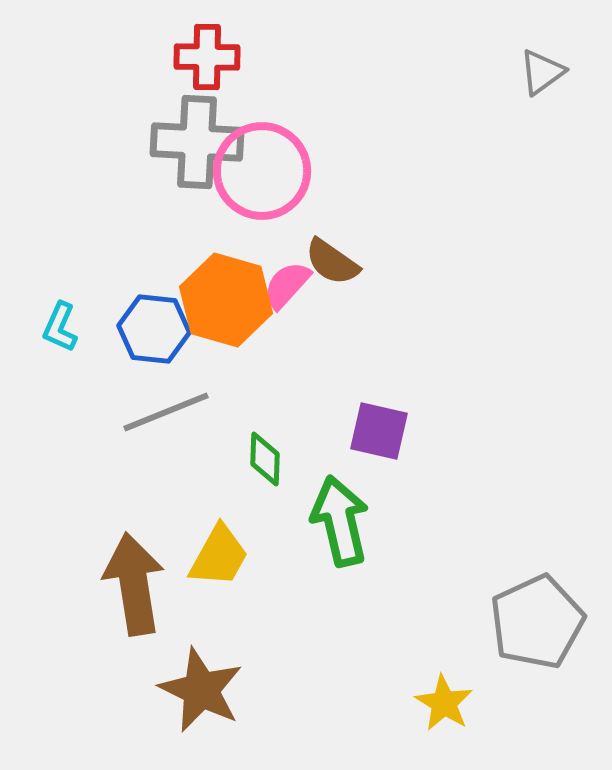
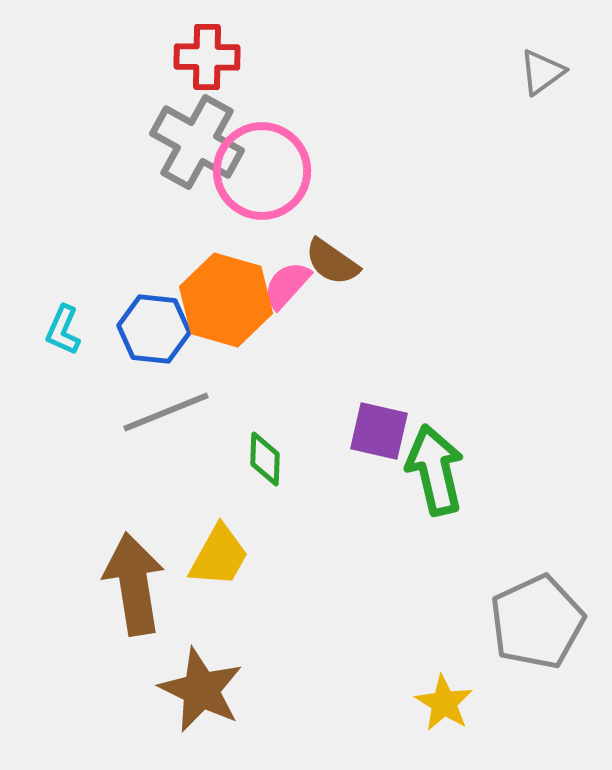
gray cross: rotated 26 degrees clockwise
cyan L-shape: moved 3 px right, 3 px down
green arrow: moved 95 px right, 51 px up
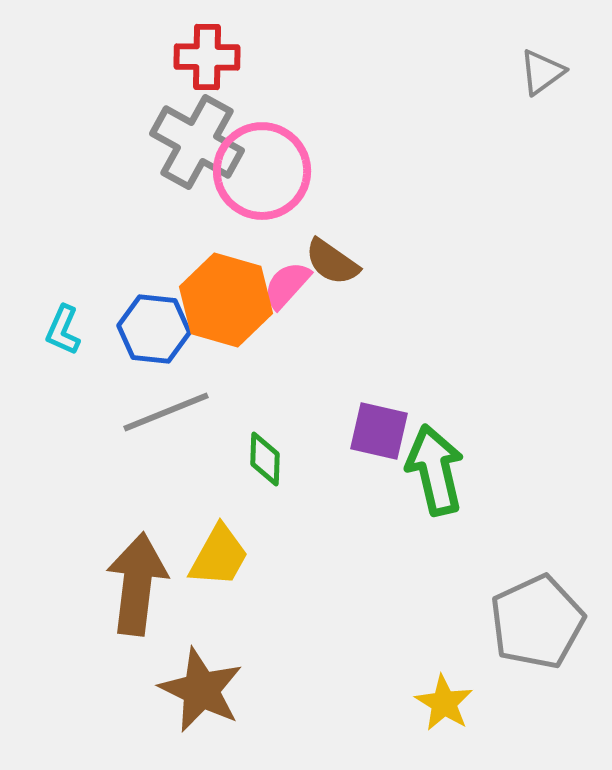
brown arrow: moved 3 px right; rotated 16 degrees clockwise
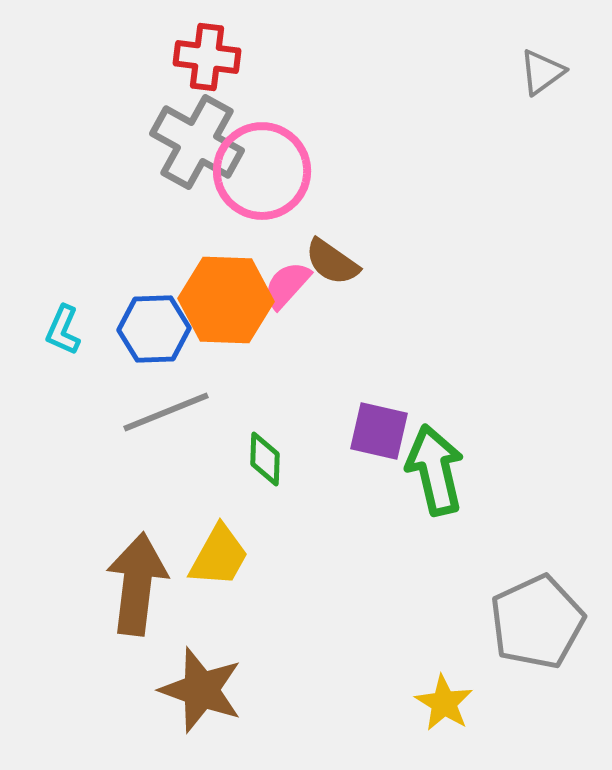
red cross: rotated 6 degrees clockwise
orange hexagon: rotated 14 degrees counterclockwise
blue hexagon: rotated 8 degrees counterclockwise
brown star: rotated 6 degrees counterclockwise
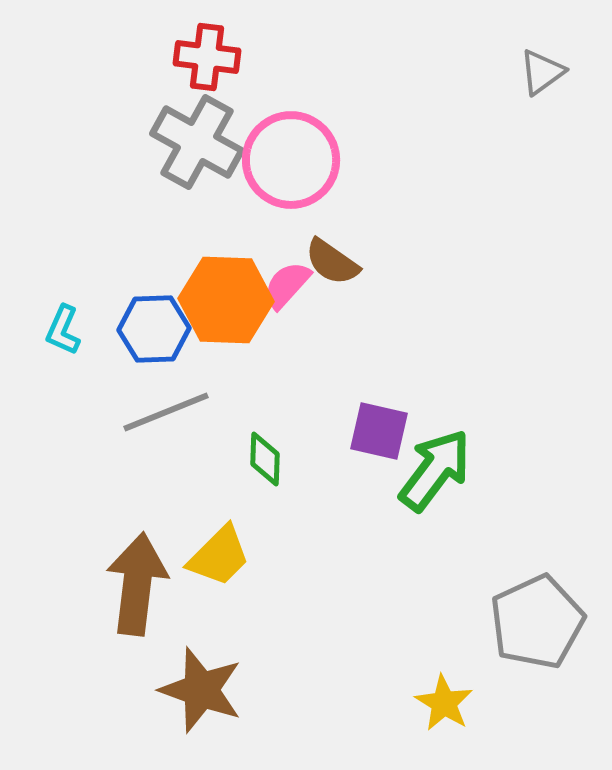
pink circle: moved 29 px right, 11 px up
green arrow: rotated 50 degrees clockwise
yellow trapezoid: rotated 16 degrees clockwise
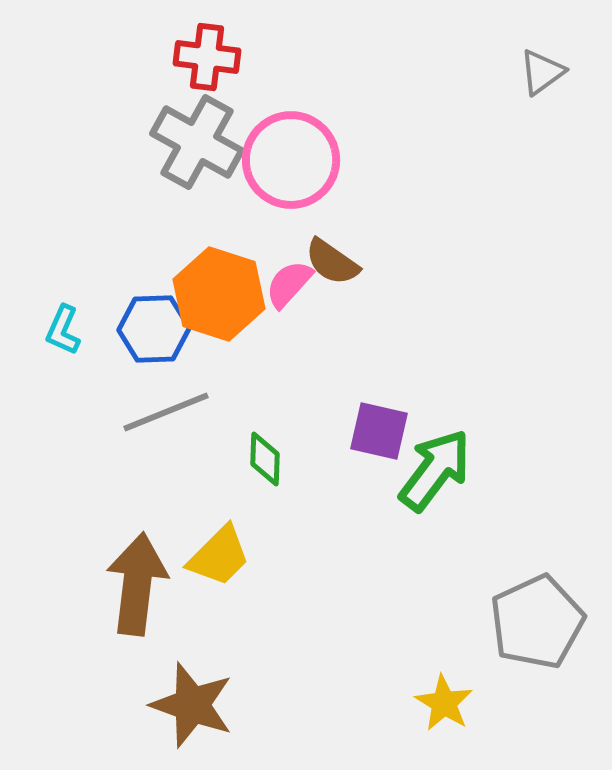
pink semicircle: moved 2 px right, 1 px up
orange hexagon: moved 7 px left, 6 px up; rotated 16 degrees clockwise
brown star: moved 9 px left, 15 px down
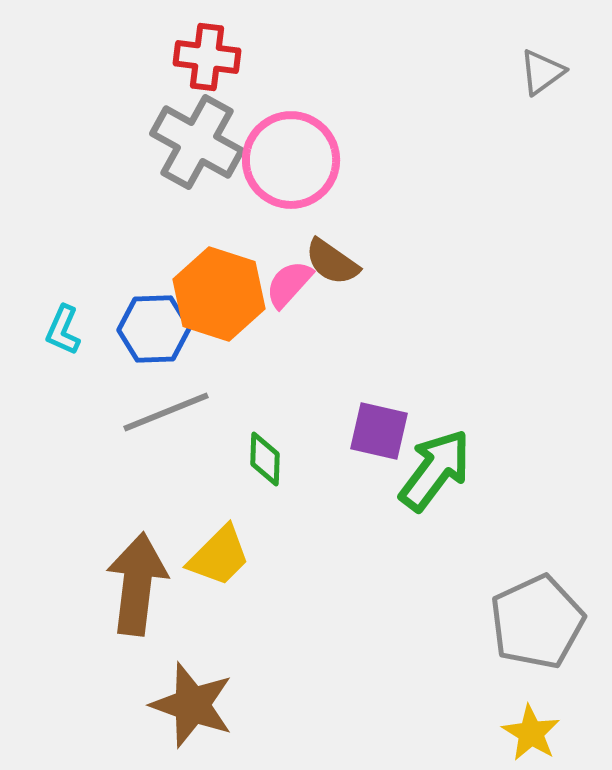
yellow star: moved 87 px right, 30 px down
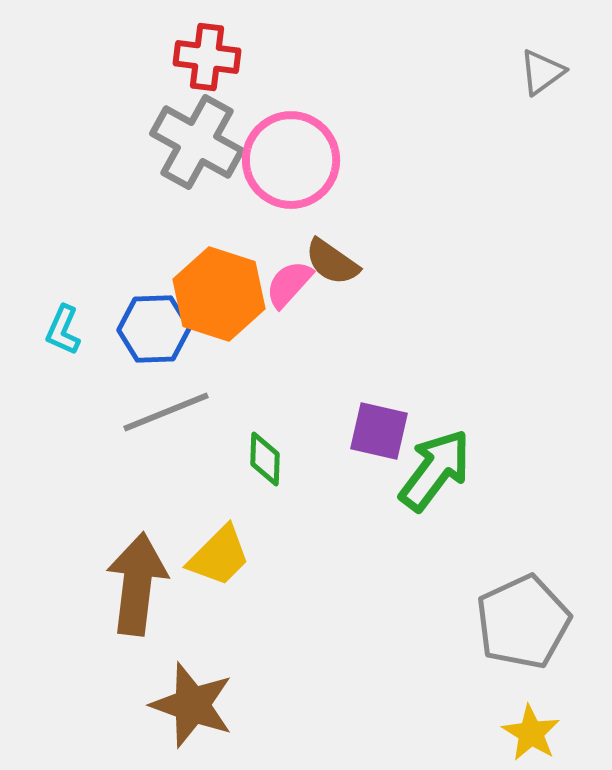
gray pentagon: moved 14 px left
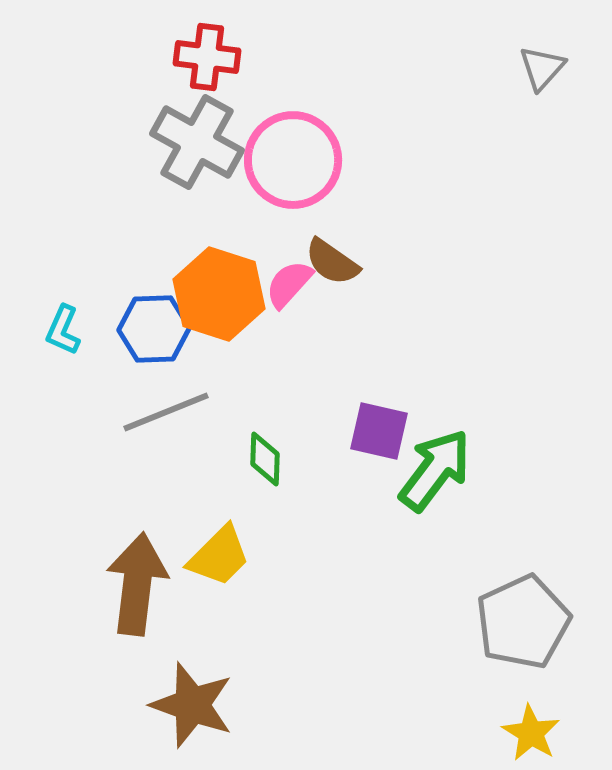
gray triangle: moved 4 px up; rotated 12 degrees counterclockwise
pink circle: moved 2 px right
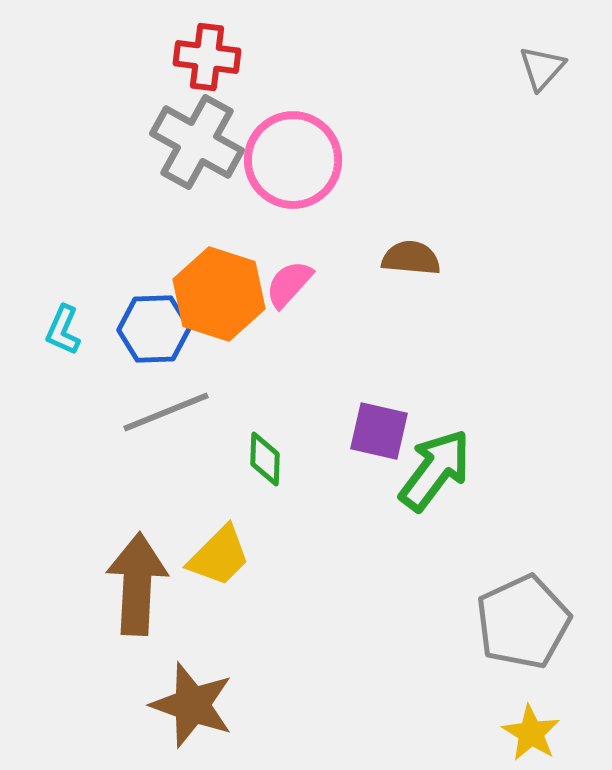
brown semicircle: moved 79 px right, 4 px up; rotated 150 degrees clockwise
brown arrow: rotated 4 degrees counterclockwise
